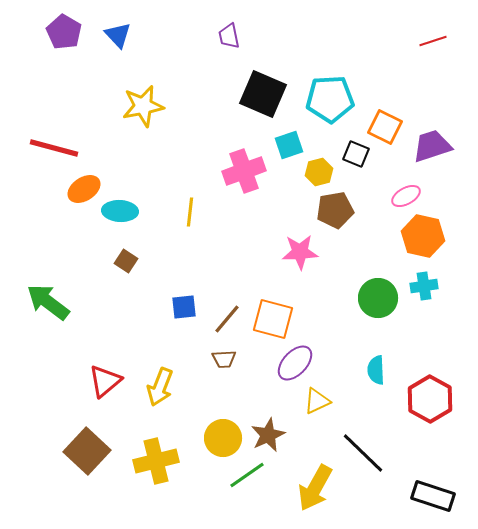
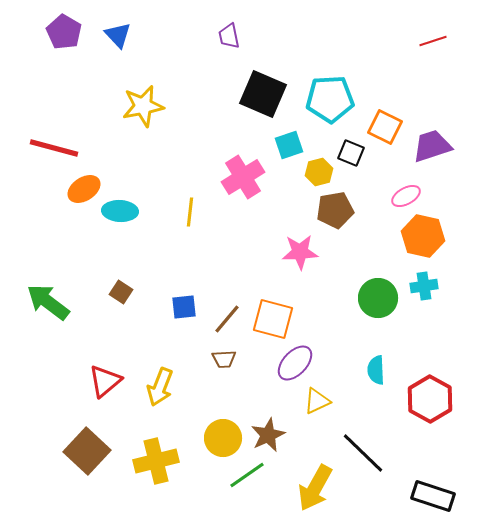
black square at (356, 154): moved 5 px left, 1 px up
pink cross at (244, 171): moved 1 px left, 6 px down; rotated 12 degrees counterclockwise
brown square at (126, 261): moved 5 px left, 31 px down
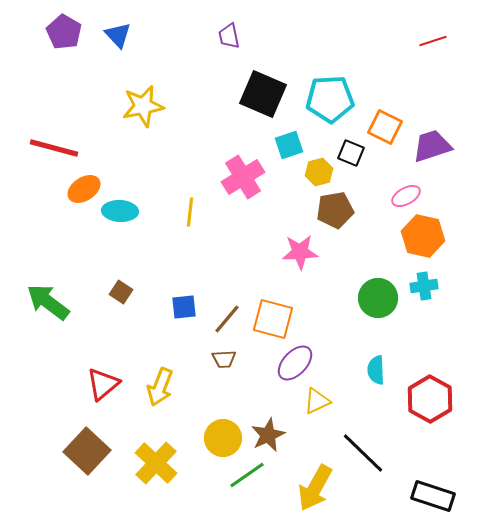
red triangle at (105, 381): moved 2 px left, 3 px down
yellow cross at (156, 461): moved 2 px down; rotated 33 degrees counterclockwise
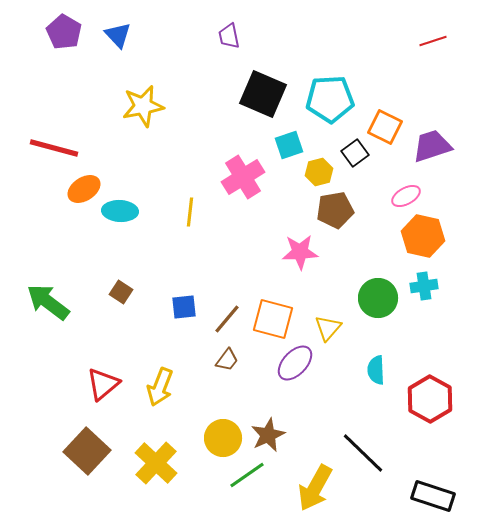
black square at (351, 153): moved 4 px right; rotated 32 degrees clockwise
brown trapezoid at (224, 359): moved 3 px right, 1 px down; rotated 50 degrees counterclockwise
yellow triangle at (317, 401): moved 11 px right, 73 px up; rotated 24 degrees counterclockwise
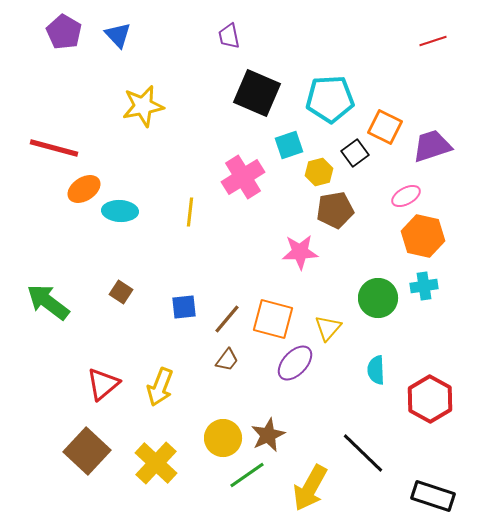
black square at (263, 94): moved 6 px left, 1 px up
yellow arrow at (315, 488): moved 5 px left
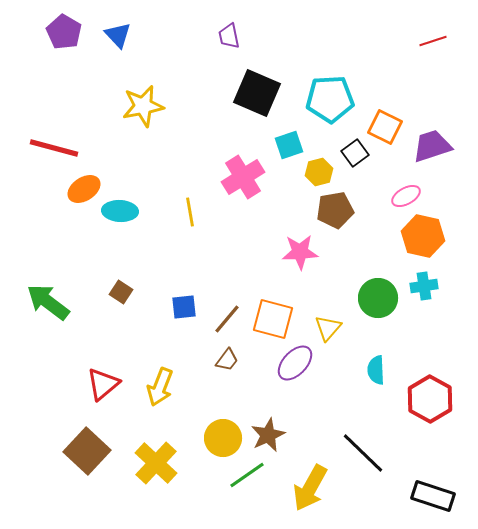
yellow line at (190, 212): rotated 16 degrees counterclockwise
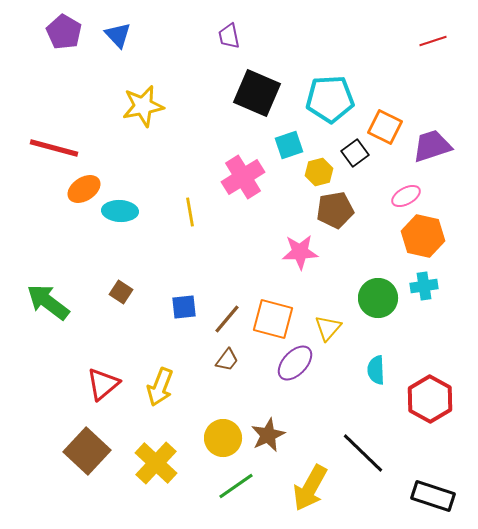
green line at (247, 475): moved 11 px left, 11 px down
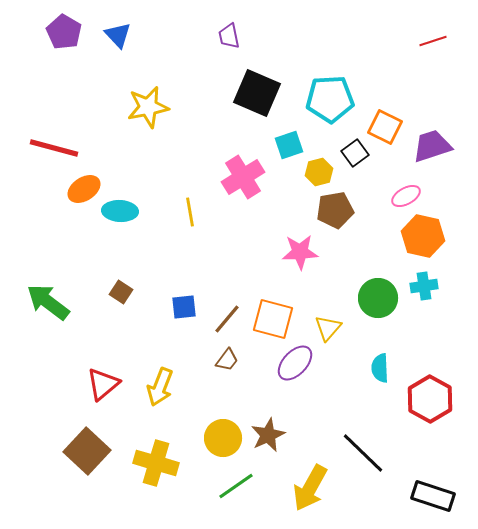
yellow star at (143, 106): moved 5 px right, 1 px down
cyan semicircle at (376, 370): moved 4 px right, 2 px up
yellow cross at (156, 463): rotated 27 degrees counterclockwise
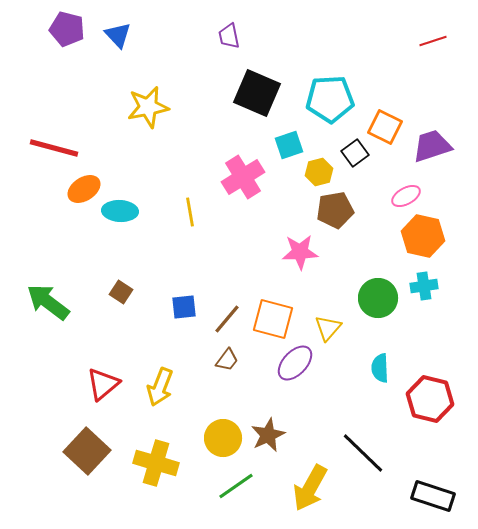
purple pentagon at (64, 32): moved 3 px right, 3 px up; rotated 16 degrees counterclockwise
red hexagon at (430, 399): rotated 15 degrees counterclockwise
